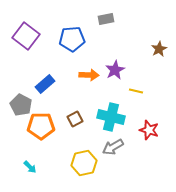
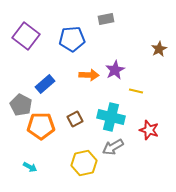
cyan arrow: rotated 16 degrees counterclockwise
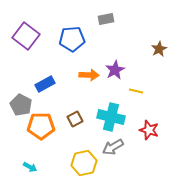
blue rectangle: rotated 12 degrees clockwise
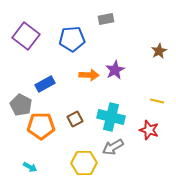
brown star: moved 2 px down
yellow line: moved 21 px right, 10 px down
yellow hexagon: rotated 10 degrees clockwise
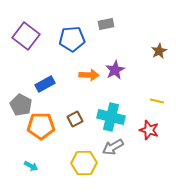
gray rectangle: moved 5 px down
cyan arrow: moved 1 px right, 1 px up
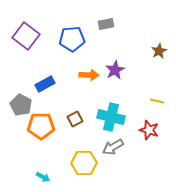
cyan arrow: moved 12 px right, 11 px down
